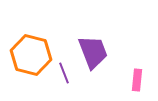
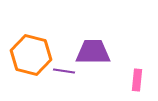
purple trapezoid: rotated 69 degrees counterclockwise
purple line: moved 2 px up; rotated 60 degrees counterclockwise
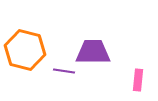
orange hexagon: moved 6 px left, 5 px up
pink rectangle: moved 1 px right
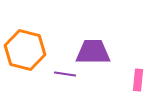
purple line: moved 1 px right, 3 px down
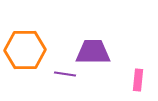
orange hexagon: rotated 15 degrees counterclockwise
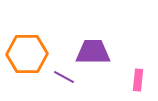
orange hexagon: moved 2 px right, 4 px down
purple line: moved 1 px left, 3 px down; rotated 20 degrees clockwise
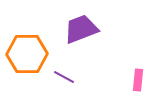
purple trapezoid: moved 12 px left, 23 px up; rotated 21 degrees counterclockwise
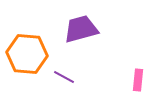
purple trapezoid: rotated 6 degrees clockwise
orange hexagon: rotated 6 degrees clockwise
